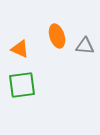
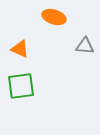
orange ellipse: moved 3 px left, 19 px up; rotated 55 degrees counterclockwise
green square: moved 1 px left, 1 px down
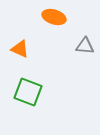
green square: moved 7 px right, 6 px down; rotated 28 degrees clockwise
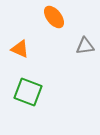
orange ellipse: rotated 35 degrees clockwise
gray triangle: rotated 12 degrees counterclockwise
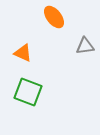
orange triangle: moved 3 px right, 4 px down
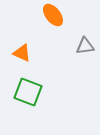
orange ellipse: moved 1 px left, 2 px up
orange triangle: moved 1 px left
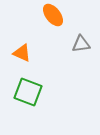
gray triangle: moved 4 px left, 2 px up
